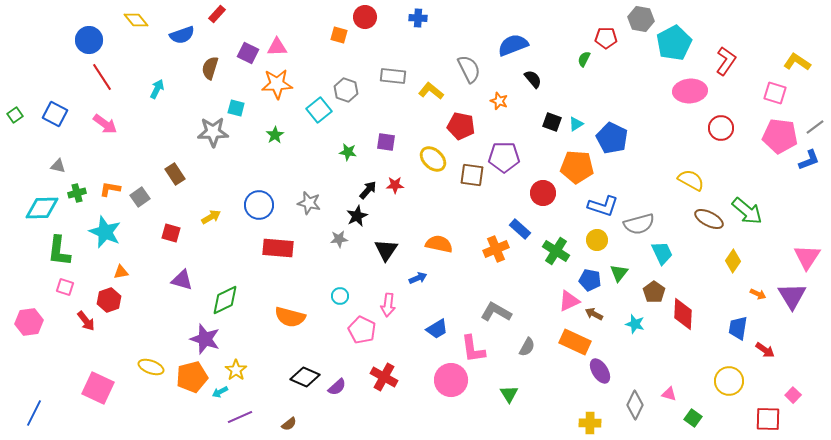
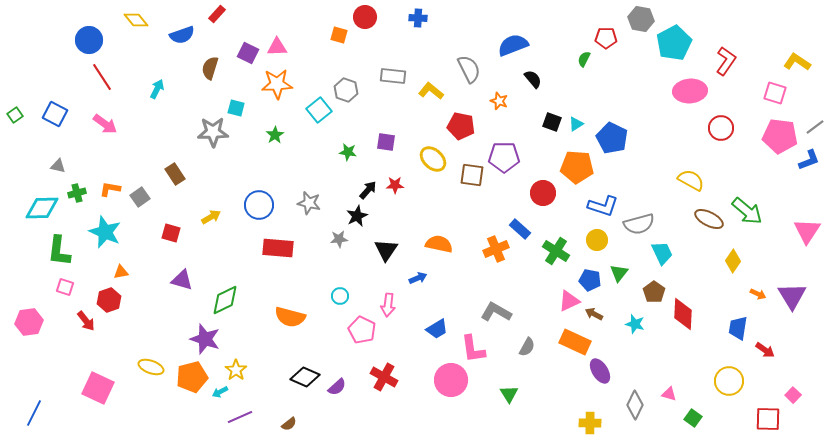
pink triangle at (807, 257): moved 26 px up
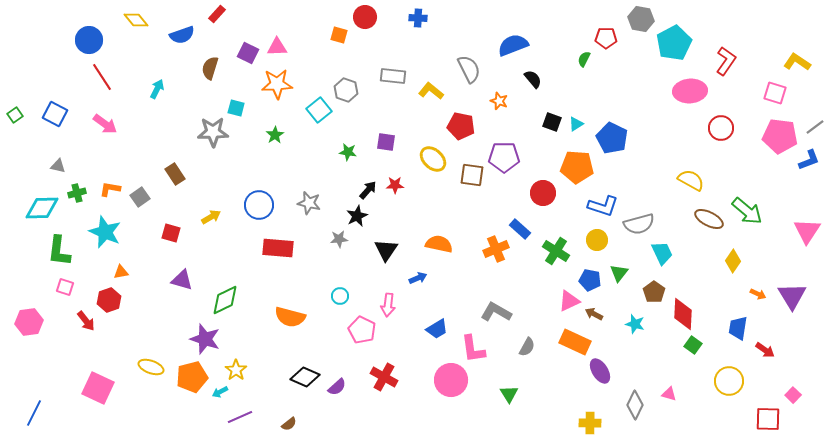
green square at (693, 418): moved 73 px up
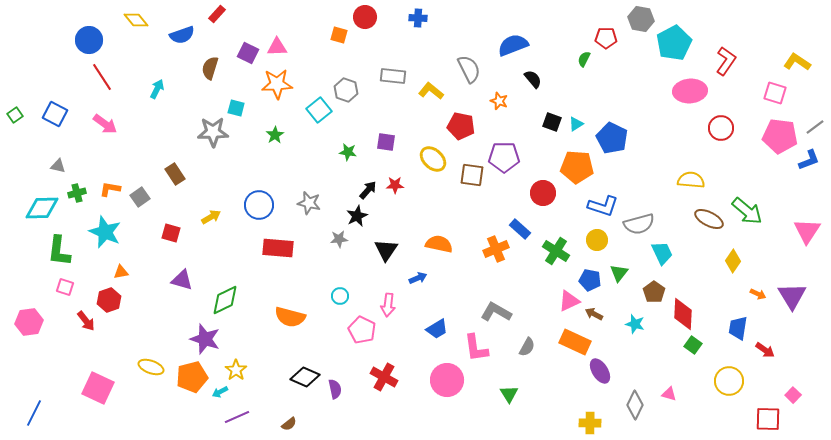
yellow semicircle at (691, 180): rotated 24 degrees counterclockwise
pink L-shape at (473, 349): moved 3 px right, 1 px up
pink circle at (451, 380): moved 4 px left
purple semicircle at (337, 387): moved 2 px left, 2 px down; rotated 60 degrees counterclockwise
purple line at (240, 417): moved 3 px left
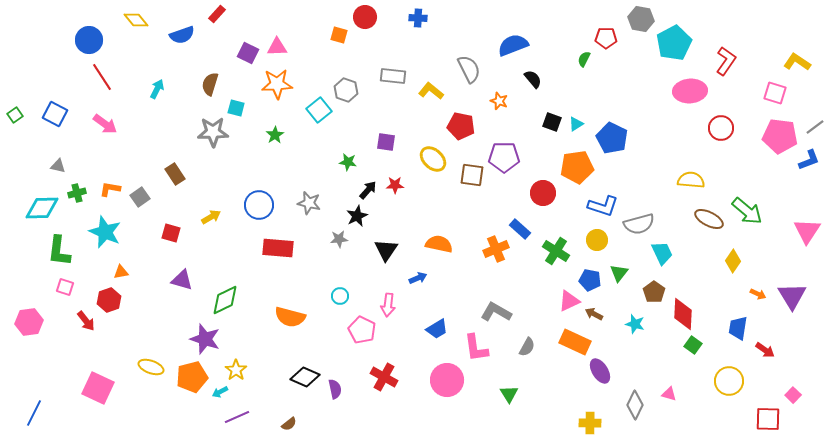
brown semicircle at (210, 68): moved 16 px down
green star at (348, 152): moved 10 px down
orange pentagon at (577, 167): rotated 12 degrees counterclockwise
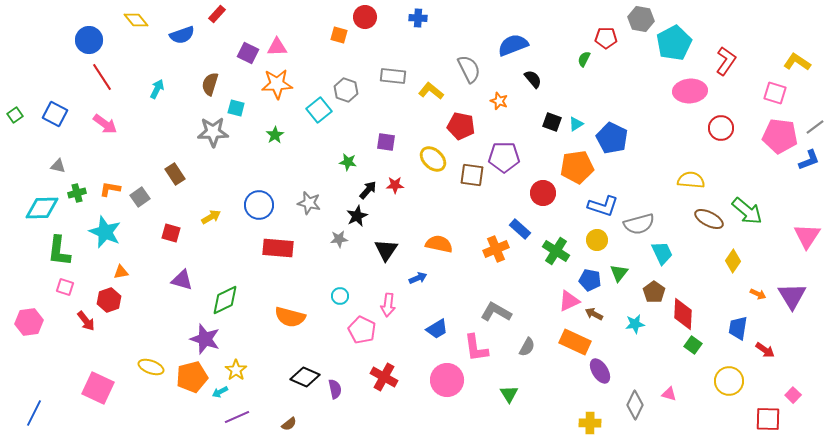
pink triangle at (807, 231): moved 5 px down
cyan star at (635, 324): rotated 24 degrees counterclockwise
